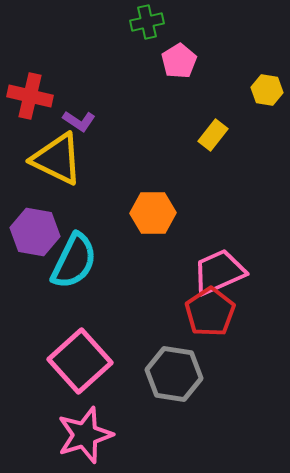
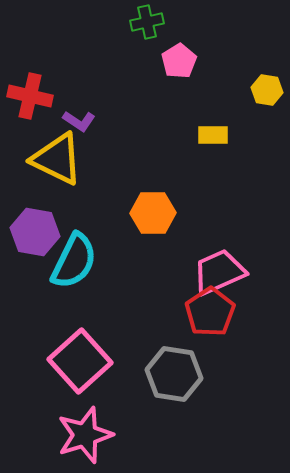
yellow rectangle: rotated 52 degrees clockwise
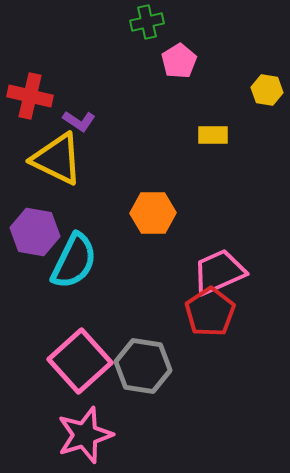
gray hexagon: moved 31 px left, 8 px up
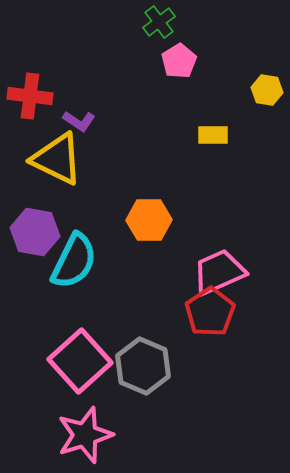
green cross: moved 12 px right; rotated 24 degrees counterclockwise
red cross: rotated 6 degrees counterclockwise
orange hexagon: moved 4 px left, 7 px down
gray hexagon: rotated 14 degrees clockwise
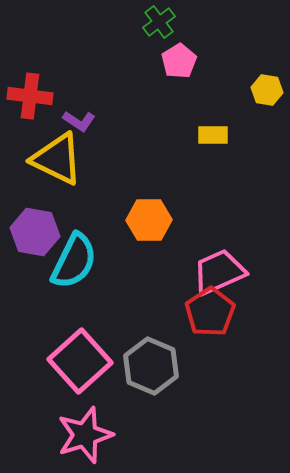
gray hexagon: moved 8 px right
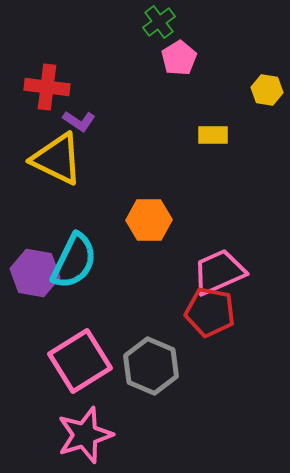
pink pentagon: moved 3 px up
red cross: moved 17 px right, 9 px up
purple hexagon: moved 41 px down
red pentagon: rotated 27 degrees counterclockwise
pink square: rotated 10 degrees clockwise
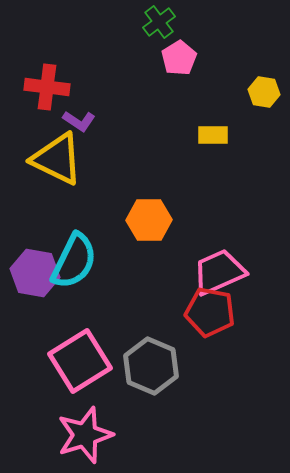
yellow hexagon: moved 3 px left, 2 px down
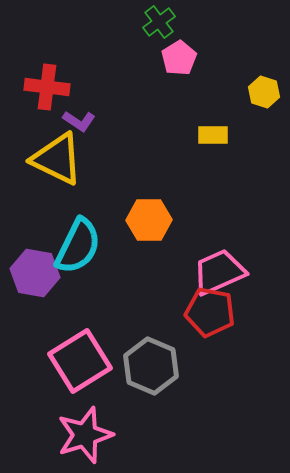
yellow hexagon: rotated 8 degrees clockwise
cyan semicircle: moved 4 px right, 15 px up
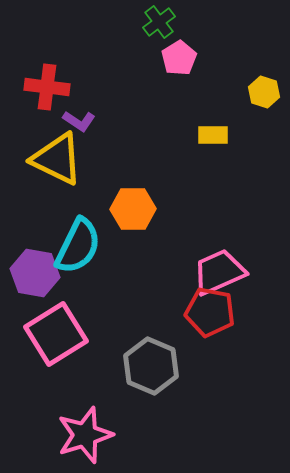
orange hexagon: moved 16 px left, 11 px up
pink square: moved 24 px left, 27 px up
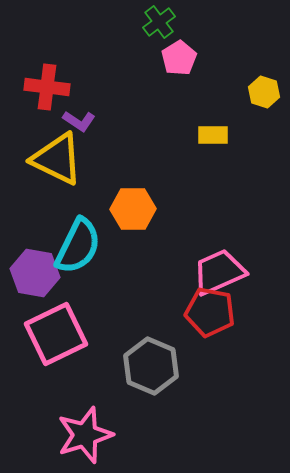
pink square: rotated 6 degrees clockwise
